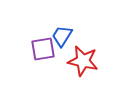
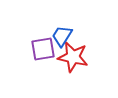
red star: moved 10 px left, 4 px up
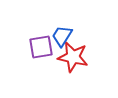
purple square: moved 2 px left, 2 px up
